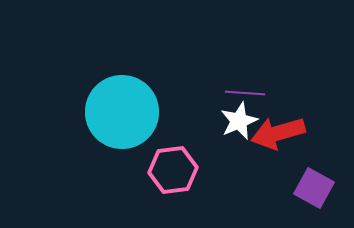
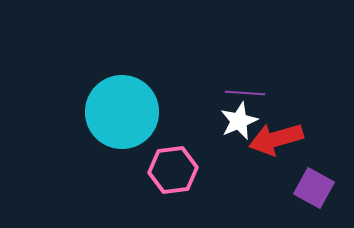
red arrow: moved 2 px left, 6 px down
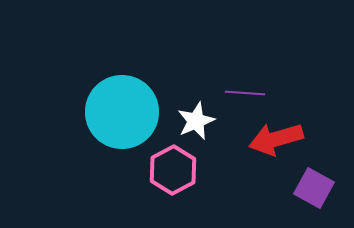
white star: moved 43 px left
pink hexagon: rotated 21 degrees counterclockwise
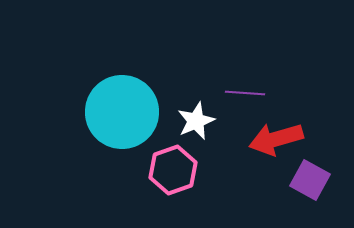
pink hexagon: rotated 9 degrees clockwise
purple square: moved 4 px left, 8 px up
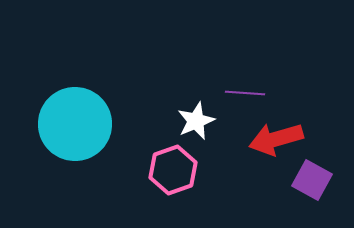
cyan circle: moved 47 px left, 12 px down
purple square: moved 2 px right
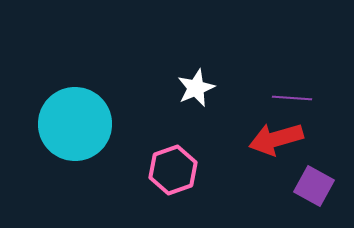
purple line: moved 47 px right, 5 px down
white star: moved 33 px up
purple square: moved 2 px right, 6 px down
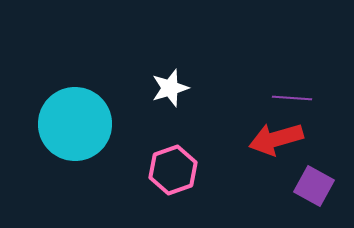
white star: moved 26 px left; rotated 6 degrees clockwise
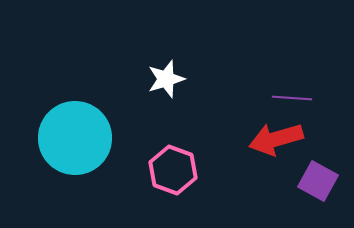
white star: moved 4 px left, 9 px up
cyan circle: moved 14 px down
pink hexagon: rotated 21 degrees counterclockwise
purple square: moved 4 px right, 5 px up
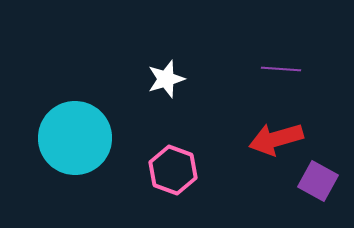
purple line: moved 11 px left, 29 px up
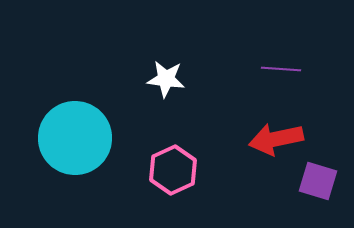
white star: rotated 24 degrees clockwise
red arrow: rotated 4 degrees clockwise
pink hexagon: rotated 15 degrees clockwise
purple square: rotated 12 degrees counterclockwise
